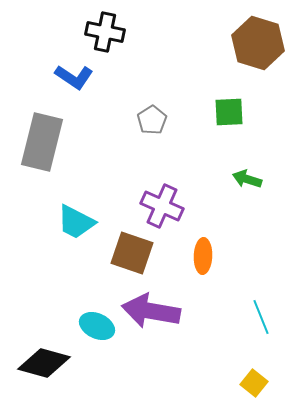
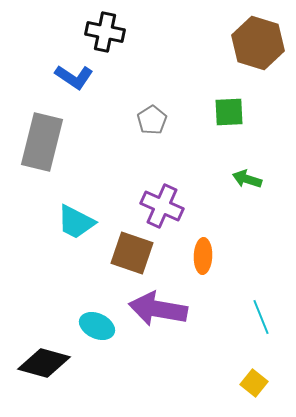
purple arrow: moved 7 px right, 2 px up
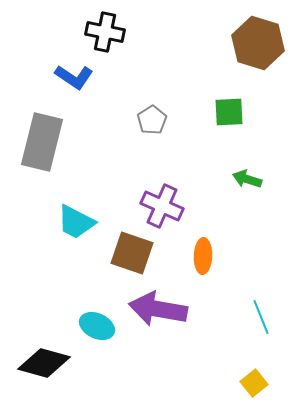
yellow square: rotated 12 degrees clockwise
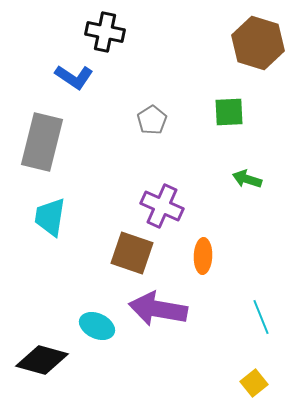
cyan trapezoid: moved 26 px left, 5 px up; rotated 72 degrees clockwise
black diamond: moved 2 px left, 3 px up
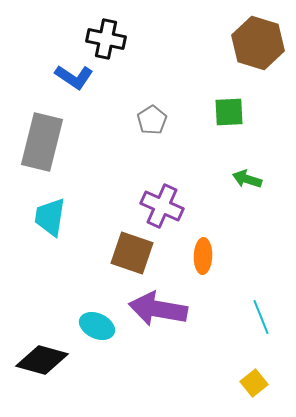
black cross: moved 1 px right, 7 px down
